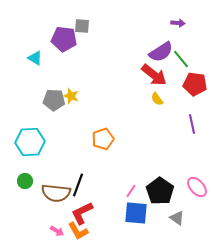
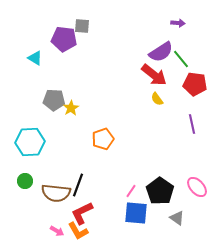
yellow star: moved 12 px down; rotated 21 degrees clockwise
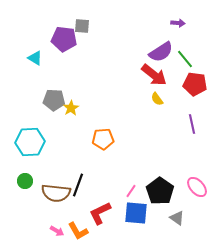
green line: moved 4 px right
orange pentagon: rotated 15 degrees clockwise
red L-shape: moved 18 px right
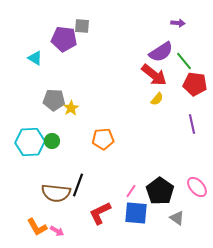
green line: moved 1 px left, 2 px down
yellow semicircle: rotated 104 degrees counterclockwise
green circle: moved 27 px right, 40 px up
orange L-shape: moved 41 px left, 4 px up
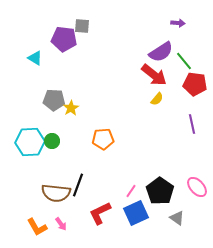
blue square: rotated 30 degrees counterclockwise
pink arrow: moved 4 px right, 7 px up; rotated 24 degrees clockwise
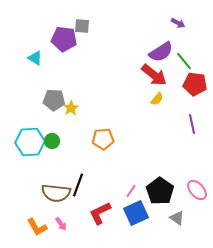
purple arrow: rotated 24 degrees clockwise
pink ellipse: moved 3 px down
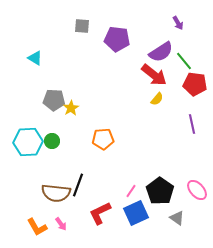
purple arrow: rotated 32 degrees clockwise
purple pentagon: moved 53 px right
cyan hexagon: moved 2 px left
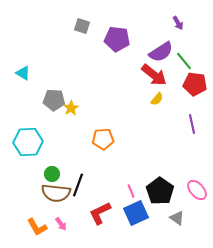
gray square: rotated 14 degrees clockwise
cyan triangle: moved 12 px left, 15 px down
green circle: moved 33 px down
pink line: rotated 56 degrees counterclockwise
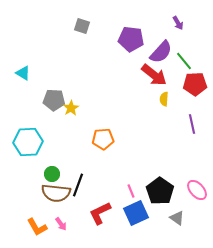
purple pentagon: moved 14 px right
purple semicircle: rotated 15 degrees counterclockwise
red pentagon: rotated 10 degrees counterclockwise
yellow semicircle: moved 7 px right; rotated 144 degrees clockwise
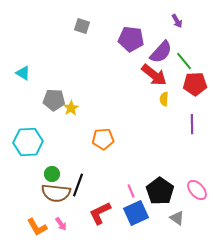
purple arrow: moved 1 px left, 2 px up
purple line: rotated 12 degrees clockwise
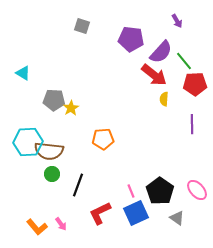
brown semicircle: moved 7 px left, 42 px up
orange L-shape: rotated 10 degrees counterclockwise
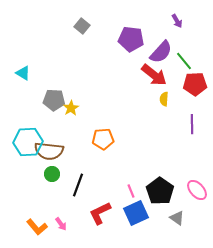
gray square: rotated 21 degrees clockwise
